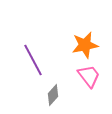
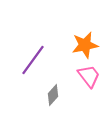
purple line: rotated 64 degrees clockwise
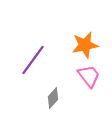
gray diamond: moved 3 px down
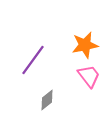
gray diamond: moved 6 px left, 2 px down; rotated 10 degrees clockwise
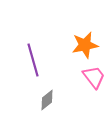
purple line: rotated 52 degrees counterclockwise
pink trapezoid: moved 5 px right, 1 px down
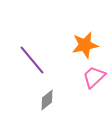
purple line: moved 1 px left; rotated 24 degrees counterclockwise
pink trapezoid: rotated 95 degrees counterclockwise
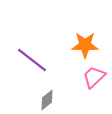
orange star: rotated 12 degrees clockwise
purple line: rotated 12 degrees counterclockwise
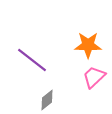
orange star: moved 3 px right
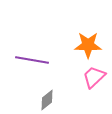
purple line: rotated 28 degrees counterclockwise
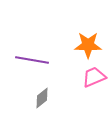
pink trapezoid: rotated 20 degrees clockwise
gray diamond: moved 5 px left, 2 px up
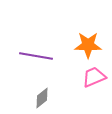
purple line: moved 4 px right, 4 px up
